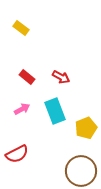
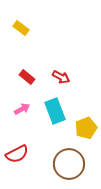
brown circle: moved 12 px left, 7 px up
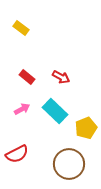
cyan rectangle: rotated 25 degrees counterclockwise
